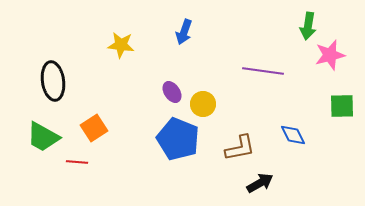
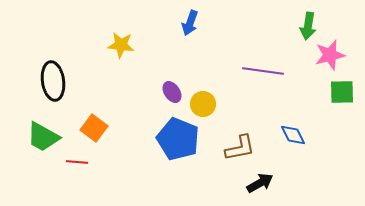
blue arrow: moved 6 px right, 9 px up
green square: moved 14 px up
orange square: rotated 20 degrees counterclockwise
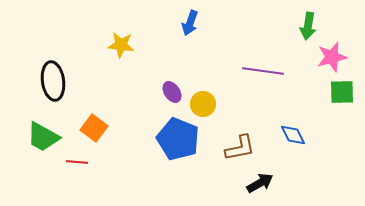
pink star: moved 2 px right, 2 px down
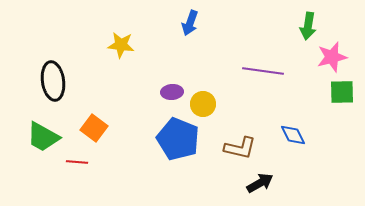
purple ellipse: rotated 60 degrees counterclockwise
brown L-shape: rotated 24 degrees clockwise
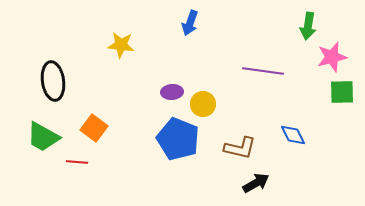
black arrow: moved 4 px left
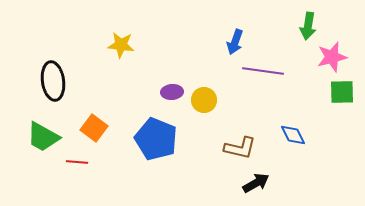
blue arrow: moved 45 px right, 19 px down
yellow circle: moved 1 px right, 4 px up
blue pentagon: moved 22 px left
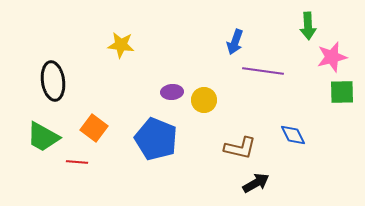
green arrow: rotated 12 degrees counterclockwise
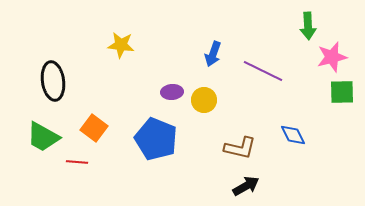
blue arrow: moved 22 px left, 12 px down
purple line: rotated 18 degrees clockwise
black arrow: moved 10 px left, 3 px down
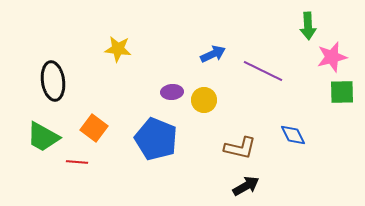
yellow star: moved 3 px left, 4 px down
blue arrow: rotated 135 degrees counterclockwise
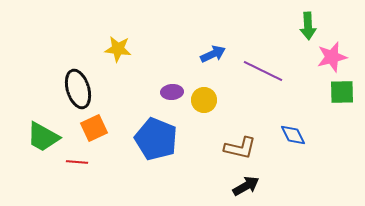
black ellipse: moved 25 px right, 8 px down; rotated 9 degrees counterclockwise
orange square: rotated 28 degrees clockwise
